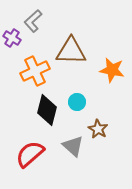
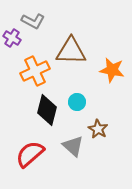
gray L-shape: rotated 110 degrees counterclockwise
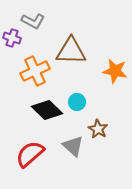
purple cross: rotated 12 degrees counterclockwise
orange star: moved 3 px right, 1 px down
black diamond: rotated 60 degrees counterclockwise
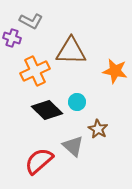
gray L-shape: moved 2 px left
red semicircle: moved 9 px right, 7 px down
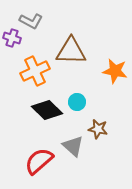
brown star: rotated 18 degrees counterclockwise
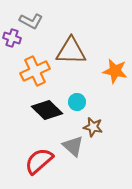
brown star: moved 5 px left, 2 px up
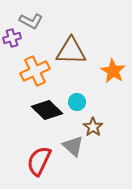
purple cross: rotated 36 degrees counterclockwise
orange star: moved 2 px left; rotated 20 degrees clockwise
brown star: rotated 24 degrees clockwise
red semicircle: rotated 24 degrees counterclockwise
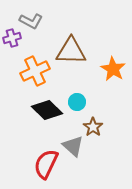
orange star: moved 2 px up
red semicircle: moved 7 px right, 3 px down
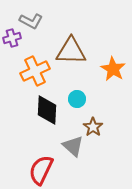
cyan circle: moved 3 px up
black diamond: rotated 48 degrees clockwise
red semicircle: moved 5 px left, 6 px down
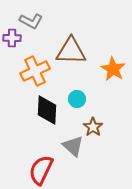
purple cross: rotated 18 degrees clockwise
